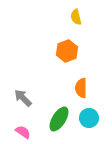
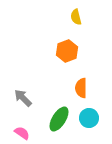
pink semicircle: moved 1 px left, 1 px down
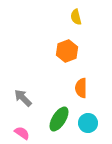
cyan circle: moved 1 px left, 5 px down
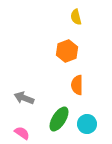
orange semicircle: moved 4 px left, 3 px up
gray arrow: moved 1 px right; rotated 24 degrees counterclockwise
cyan circle: moved 1 px left, 1 px down
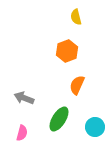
orange semicircle: rotated 24 degrees clockwise
cyan circle: moved 8 px right, 3 px down
pink semicircle: rotated 70 degrees clockwise
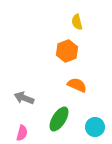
yellow semicircle: moved 1 px right, 5 px down
orange semicircle: rotated 90 degrees clockwise
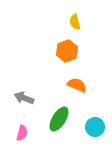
yellow semicircle: moved 2 px left
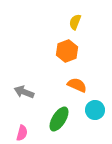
yellow semicircle: rotated 35 degrees clockwise
gray arrow: moved 6 px up
cyan circle: moved 17 px up
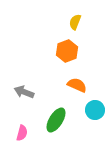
green ellipse: moved 3 px left, 1 px down
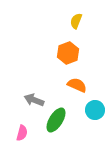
yellow semicircle: moved 1 px right, 1 px up
orange hexagon: moved 1 px right, 2 px down
gray arrow: moved 10 px right, 8 px down
